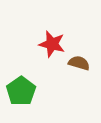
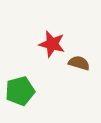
green pentagon: moved 1 px left; rotated 20 degrees clockwise
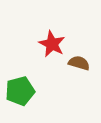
red star: rotated 12 degrees clockwise
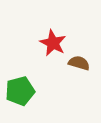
red star: moved 1 px right, 1 px up
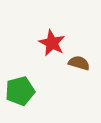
red star: moved 1 px left
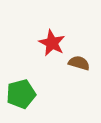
green pentagon: moved 1 px right, 3 px down
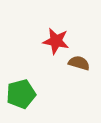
red star: moved 4 px right, 2 px up; rotated 16 degrees counterclockwise
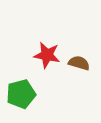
red star: moved 9 px left, 14 px down
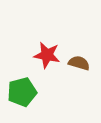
green pentagon: moved 1 px right, 2 px up
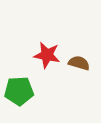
green pentagon: moved 3 px left, 1 px up; rotated 12 degrees clockwise
